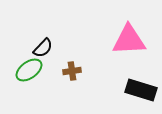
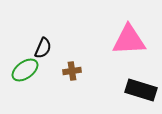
black semicircle: rotated 20 degrees counterclockwise
green ellipse: moved 4 px left
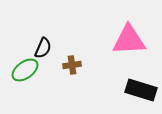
brown cross: moved 6 px up
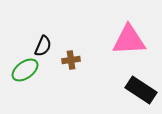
black semicircle: moved 2 px up
brown cross: moved 1 px left, 5 px up
black rectangle: rotated 16 degrees clockwise
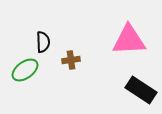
black semicircle: moved 4 px up; rotated 25 degrees counterclockwise
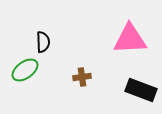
pink triangle: moved 1 px right, 1 px up
brown cross: moved 11 px right, 17 px down
black rectangle: rotated 12 degrees counterclockwise
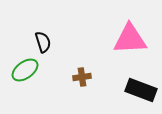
black semicircle: rotated 15 degrees counterclockwise
